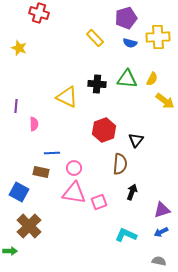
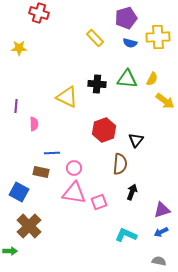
yellow star: rotated 21 degrees counterclockwise
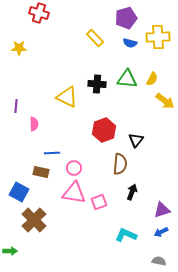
brown cross: moved 5 px right, 6 px up
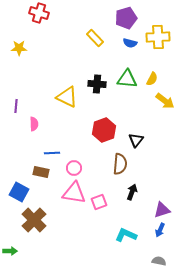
blue arrow: moved 1 px left, 2 px up; rotated 40 degrees counterclockwise
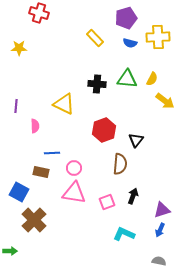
yellow triangle: moved 3 px left, 7 px down
pink semicircle: moved 1 px right, 2 px down
black arrow: moved 1 px right, 4 px down
pink square: moved 8 px right
cyan L-shape: moved 2 px left, 1 px up
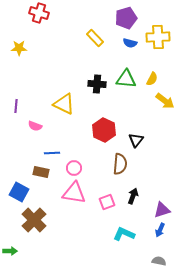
green triangle: moved 1 px left
pink semicircle: rotated 112 degrees clockwise
red hexagon: rotated 15 degrees counterclockwise
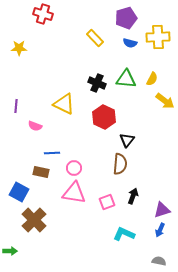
red cross: moved 4 px right, 1 px down
black cross: moved 1 px up; rotated 18 degrees clockwise
red hexagon: moved 13 px up
black triangle: moved 9 px left
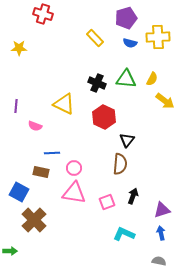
blue arrow: moved 1 px right, 3 px down; rotated 144 degrees clockwise
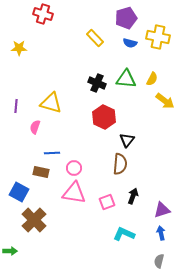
yellow cross: rotated 15 degrees clockwise
yellow triangle: moved 13 px left, 1 px up; rotated 10 degrees counterclockwise
pink semicircle: moved 1 px down; rotated 88 degrees clockwise
gray semicircle: rotated 88 degrees counterclockwise
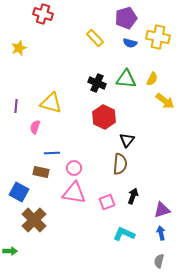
yellow star: rotated 21 degrees counterclockwise
